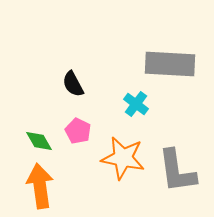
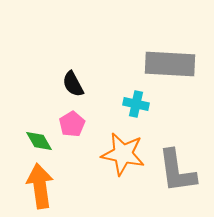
cyan cross: rotated 25 degrees counterclockwise
pink pentagon: moved 6 px left, 7 px up; rotated 15 degrees clockwise
orange star: moved 4 px up
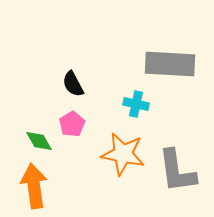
orange arrow: moved 6 px left
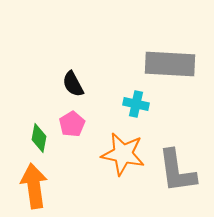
green diamond: moved 3 px up; rotated 40 degrees clockwise
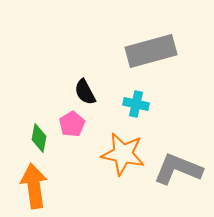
gray rectangle: moved 19 px left, 13 px up; rotated 18 degrees counterclockwise
black semicircle: moved 12 px right, 8 px down
gray L-shape: moved 1 px right, 2 px up; rotated 120 degrees clockwise
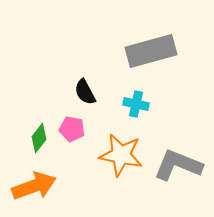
pink pentagon: moved 5 px down; rotated 30 degrees counterclockwise
green diamond: rotated 28 degrees clockwise
orange star: moved 2 px left, 1 px down
gray L-shape: moved 4 px up
orange arrow: rotated 78 degrees clockwise
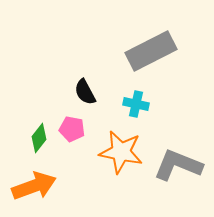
gray rectangle: rotated 12 degrees counterclockwise
orange star: moved 3 px up
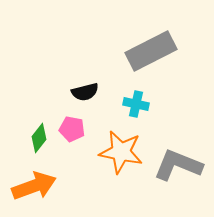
black semicircle: rotated 76 degrees counterclockwise
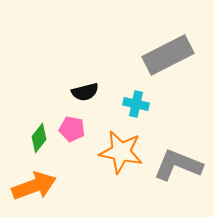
gray rectangle: moved 17 px right, 4 px down
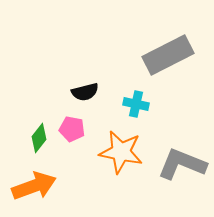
gray L-shape: moved 4 px right, 1 px up
